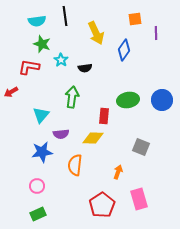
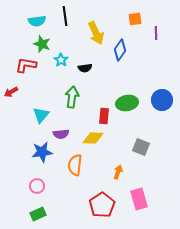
blue diamond: moved 4 px left
red L-shape: moved 3 px left, 2 px up
green ellipse: moved 1 px left, 3 px down
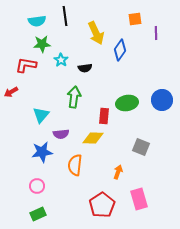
green star: rotated 24 degrees counterclockwise
green arrow: moved 2 px right
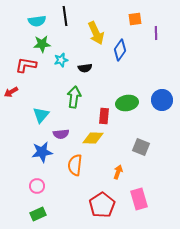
cyan star: rotated 24 degrees clockwise
